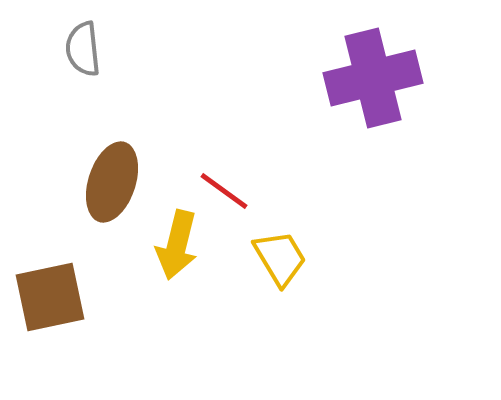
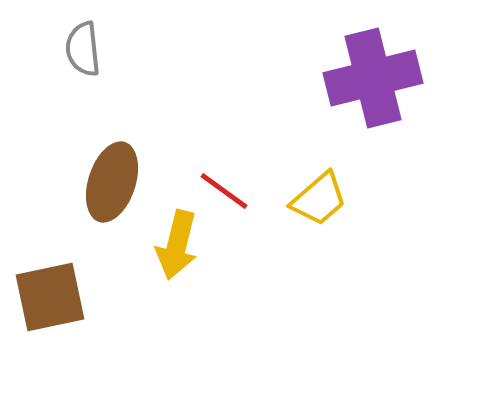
yellow trapezoid: moved 39 px right, 59 px up; rotated 80 degrees clockwise
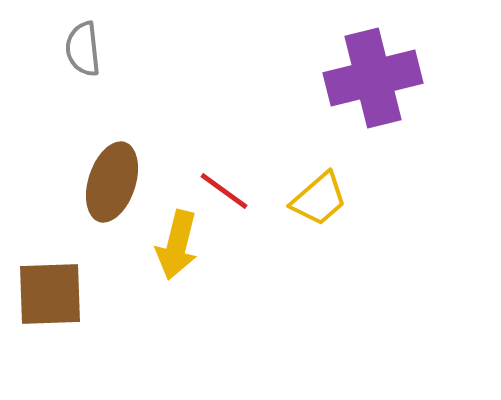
brown square: moved 3 px up; rotated 10 degrees clockwise
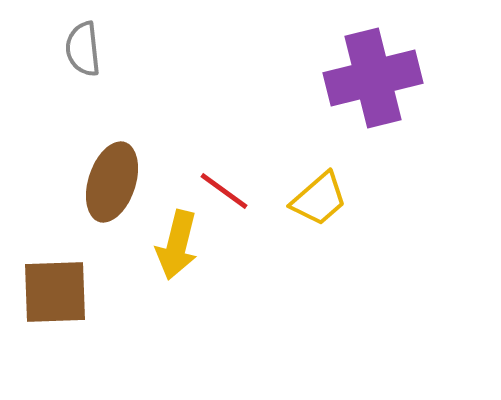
brown square: moved 5 px right, 2 px up
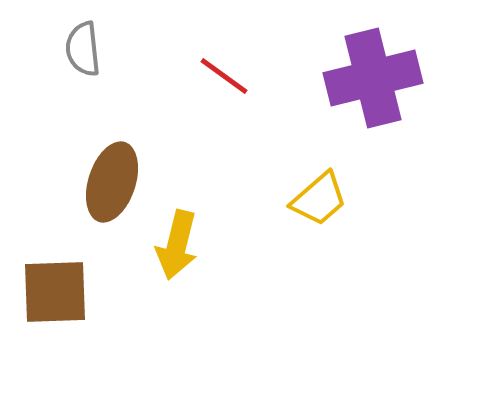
red line: moved 115 px up
